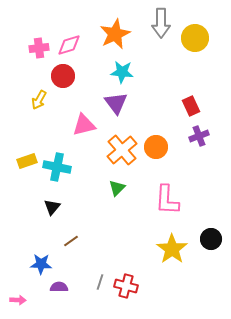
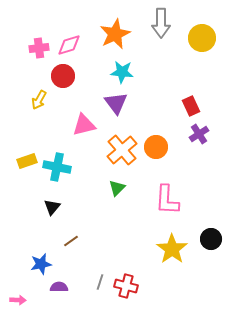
yellow circle: moved 7 px right
purple cross: moved 2 px up; rotated 12 degrees counterclockwise
blue star: rotated 15 degrees counterclockwise
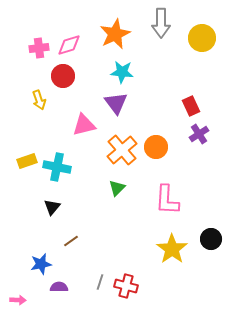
yellow arrow: rotated 48 degrees counterclockwise
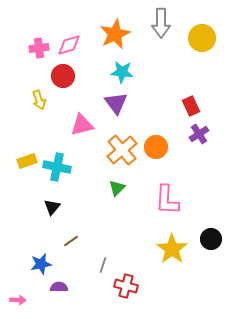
pink triangle: moved 2 px left
gray line: moved 3 px right, 17 px up
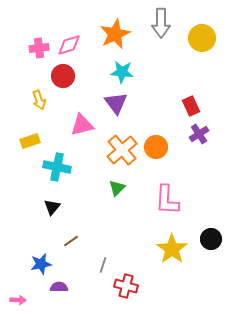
yellow rectangle: moved 3 px right, 20 px up
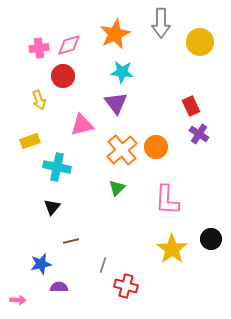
yellow circle: moved 2 px left, 4 px down
purple cross: rotated 24 degrees counterclockwise
brown line: rotated 21 degrees clockwise
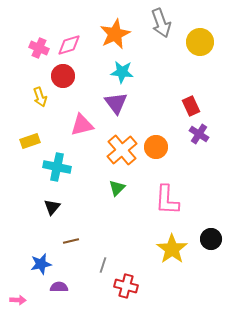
gray arrow: rotated 20 degrees counterclockwise
pink cross: rotated 30 degrees clockwise
yellow arrow: moved 1 px right, 3 px up
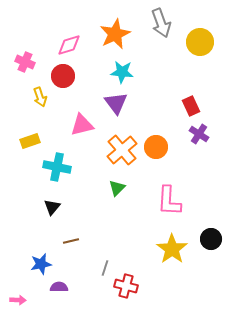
pink cross: moved 14 px left, 14 px down
pink L-shape: moved 2 px right, 1 px down
gray line: moved 2 px right, 3 px down
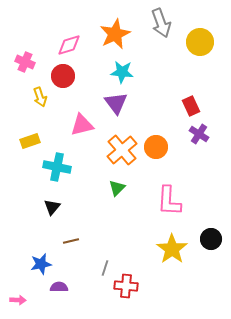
red cross: rotated 10 degrees counterclockwise
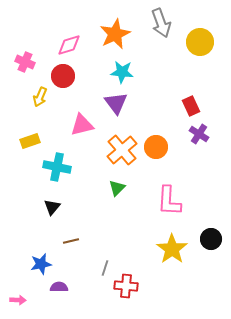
yellow arrow: rotated 42 degrees clockwise
